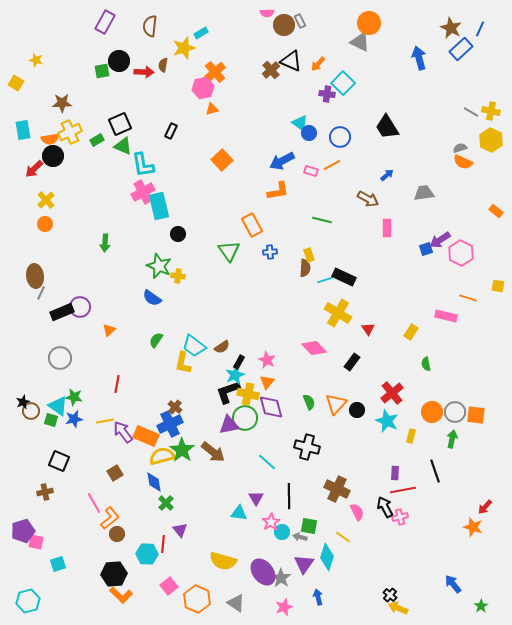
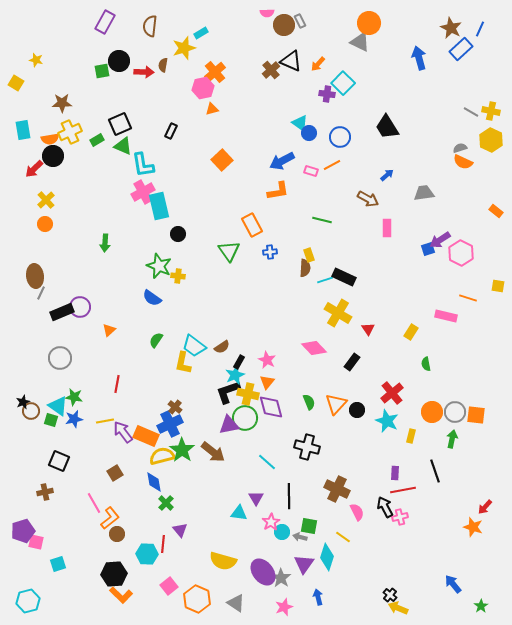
blue square at (426, 249): moved 2 px right
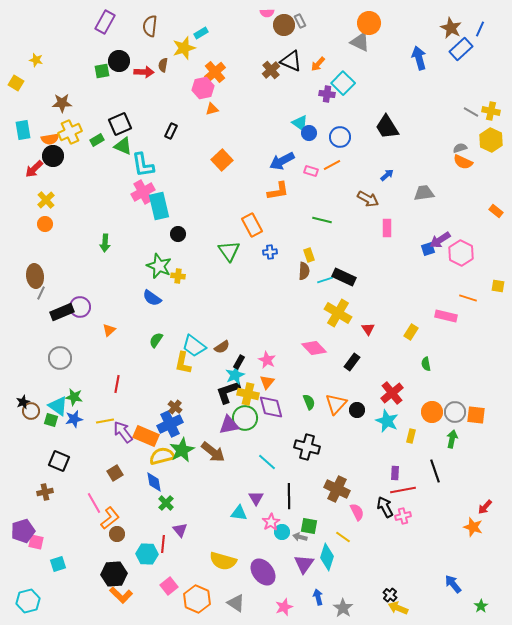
brown semicircle at (305, 268): moved 1 px left, 3 px down
green star at (182, 450): rotated 10 degrees clockwise
pink cross at (400, 517): moved 3 px right, 1 px up
gray star at (281, 578): moved 62 px right, 30 px down
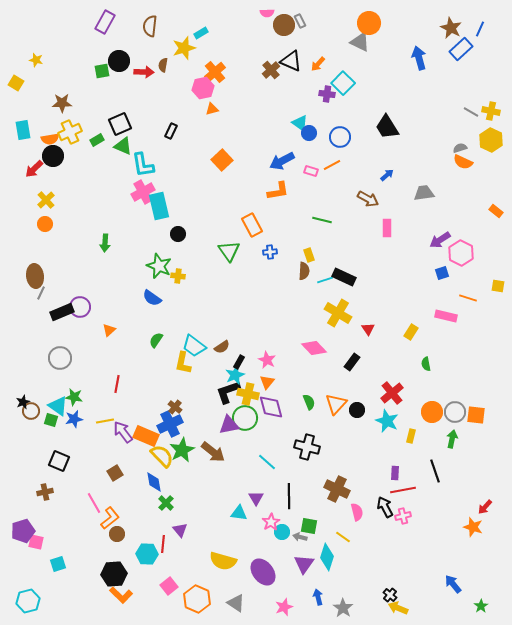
blue square at (428, 249): moved 14 px right, 24 px down
yellow semicircle at (162, 456): rotated 60 degrees clockwise
pink semicircle at (357, 512): rotated 12 degrees clockwise
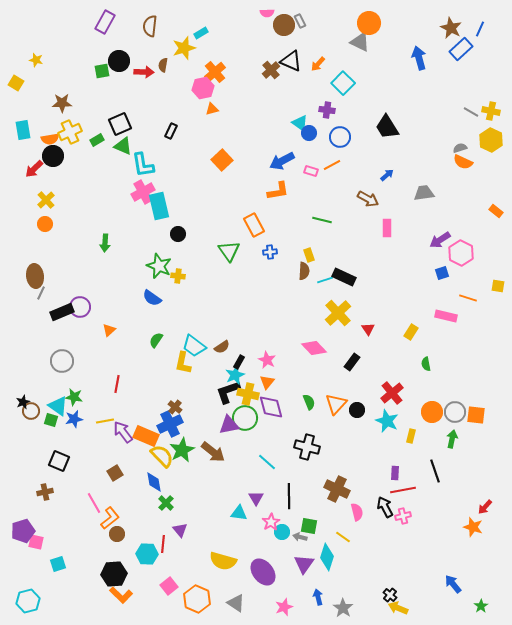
purple cross at (327, 94): moved 16 px down
orange rectangle at (252, 225): moved 2 px right
yellow cross at (338, 313): rotated 16 degrees clockwise
gray circle at (60, 358): moved 2 px right, 3 px down
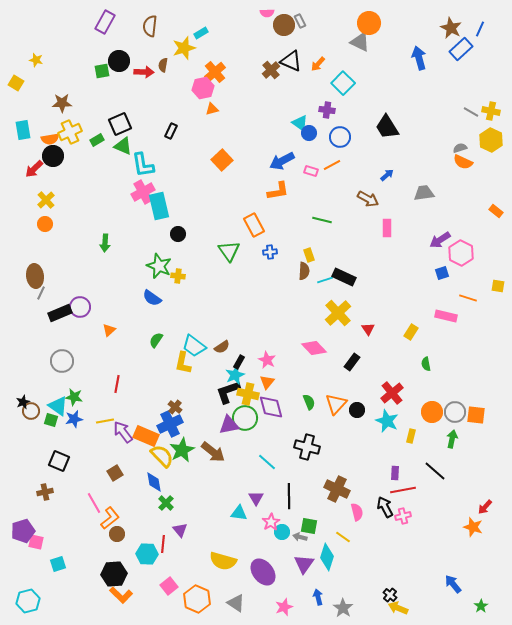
black rectangle at (62, 312): moved 2 px left, 1 px down
black line at (435, 471): rotated 30 degrees counterclockwise
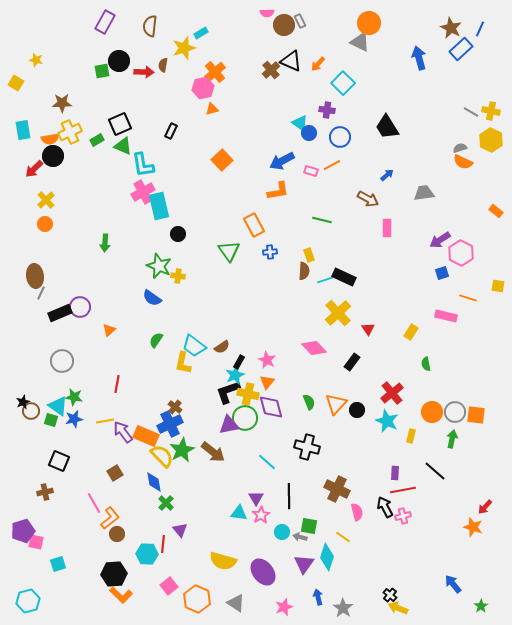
pink star at (271, 522): moved 10 px left, 7 px up
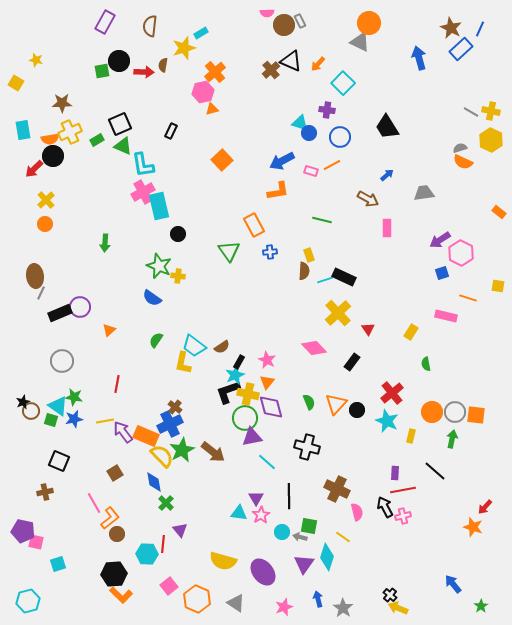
pink hexagon at (203, 88): moved 4 px down
cyan triangle at (300, 123): rotated 18 degrees counterclockwise
orange rectangle at (496, 211): moved 3 px right, 1 px down
purple triangle at (229, 425): moved 23 px right, 12 px down
purple pentagon at (23, 531): rotated 30 degrees clockwise
blue arrow at (318, 597): moved 2 px down
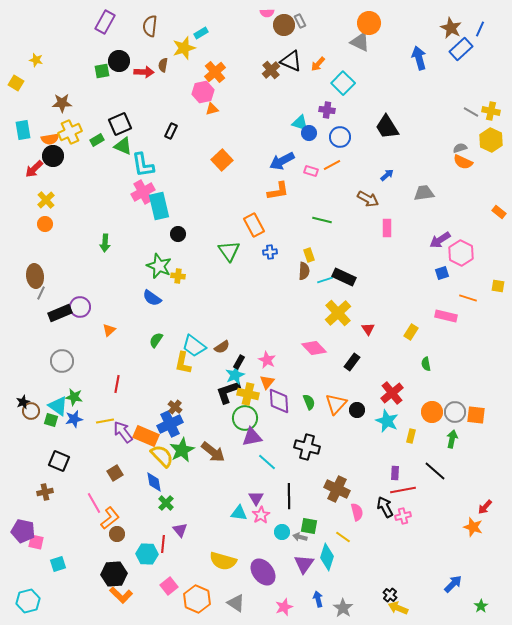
purple diamond at (271, 407): moved 8 px right, 6 px up; rotated 12 degrees clockwise
blue arrow at (453, 584): rotated 84 degrees clockwise
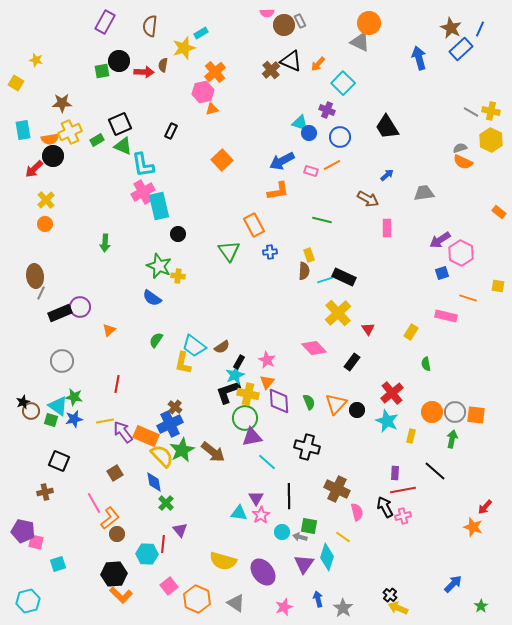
purple cross at (327, 110): rotated 14 degrees clockwise
